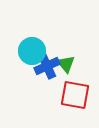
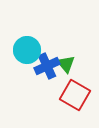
cyan circle: moved 5 px left, 1 px up
red square: rotated 20 degrees clockwise
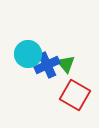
cyan circle: moved 1 px right, 4 px down
blue cross: moved 1 px up
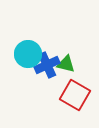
green triangle: rotated 36 degrees counterclockwise
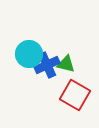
cyan circle: moved 1 px right
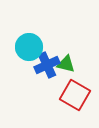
cyan circle: moved 7 px up
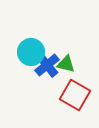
cyan circle: moved 2 px right, 5 px down
blue cross: rotated 15 degrees counterclockwise
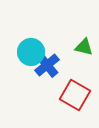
green triangle: moved 18 px right, 17 px up
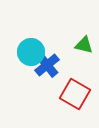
green triangle: moved 2 px up
red square: moved 1 px up
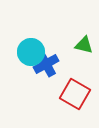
blue cross: moved 1 px left, 1 px up; rotated 10 degrees clockwise
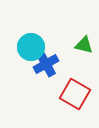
cyan circle: moved 5 px up
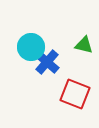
blue cross: moved 1 px right, 2 px up; rotated 20 degrees counterclockwise
red square: rotated 8 degrees counterclockwise
